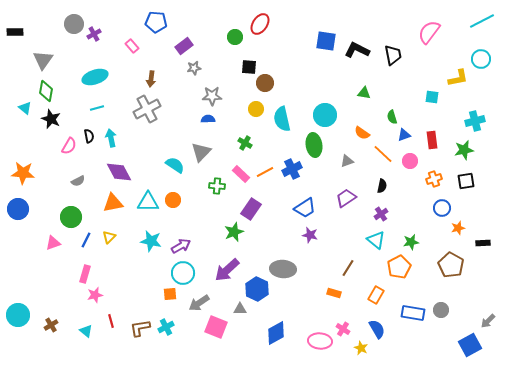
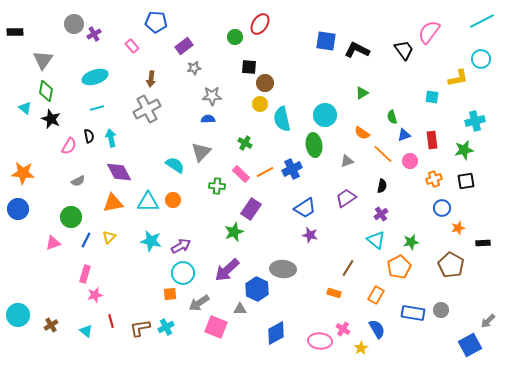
black trapezoid at (393, 55): moved 11 px right, 5 px up; rotated 25 degrees counterclockwise
green triangle at (364, 93): moved 2 px left; rotated 40 degrees counterclockwise
yellow circle at (256, 109): moved 4 px right, 5 px up
yellow star at (361, 348): rotated 16 degrees clockwise
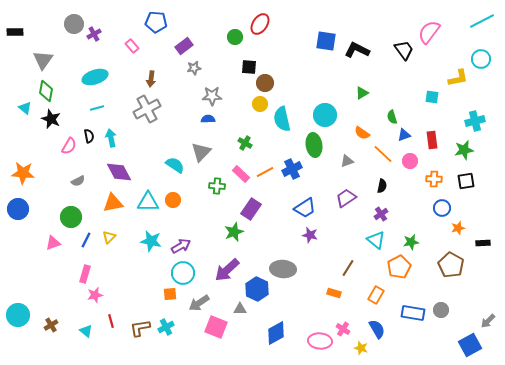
orange cross at (434, 179): rotated 21 degrees clockwise
yellow star at (361, 348): rotated 24 degrees counterclockwise
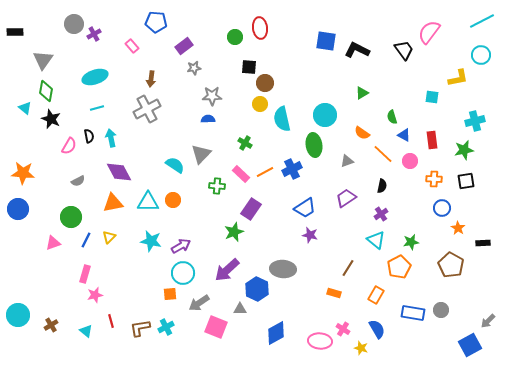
red ellipse at (260, 24): moved 4 px down; rotated 40 degrees counterclockwise
cyan circle at (481, 59): moved 4 px up
blue triangle at (404, 135): rotated 48 degrees clockwise
gray triangle at (201, 152): moved 2 px down
orange star at (458, 228): rotated 24 degrees counterclockwise
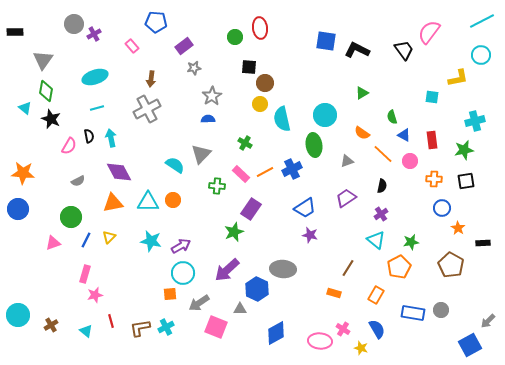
gray star at (212, 96): rotated 30 degrees counterclockwise
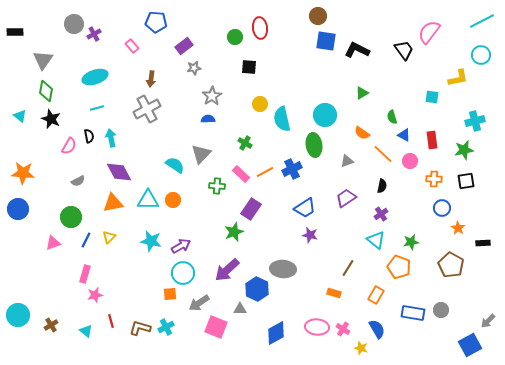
brown circle at (265, 83): moved 53 px right, 67 px up
cyan triangle at (25, 108): moved 5 px left, 8 px down
cyan triangle at (148, 202): moved 2 px up
orange pentagon at (399, 267): rotated 25 degrees counterclockwise
brown L-shape at (140, 328): rotated 25 degrees clockwise
pink ellipse at (320, 341): moved 3 px left, 14 px up
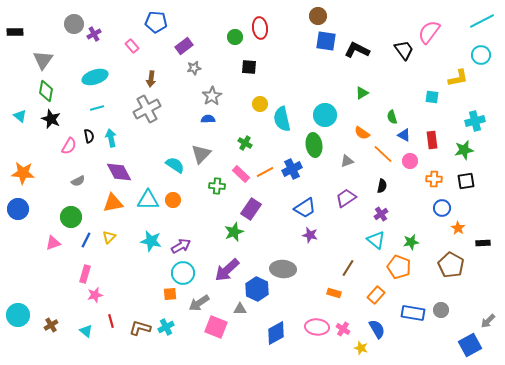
orange rectangle at (376, 295): rotated 12 degrees clockwise
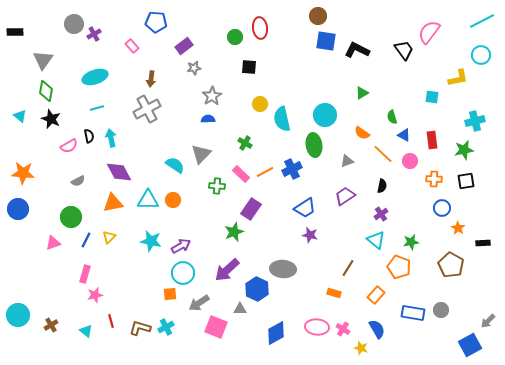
pink semicircle at (69, 146): rotated 30 degrees clockwise
purple trapezoid at (346, 198): moved 1 px left, 2 px up
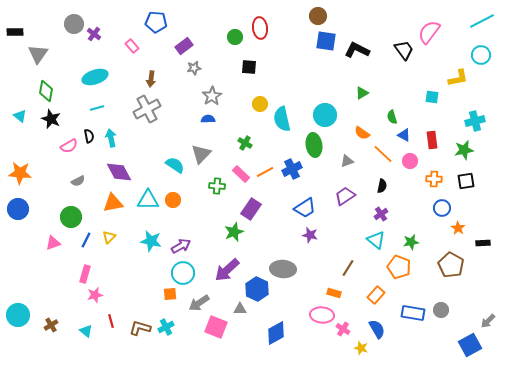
purple cross at (94, 34): rotated 24 degrees counterclockwise
gray triangle at (43, 60): moved 5 px left, 6 px up
orange star at (23, 173): moved 3 px left
pink ellipse at (317, 327): moved 5 px right, 12 px up
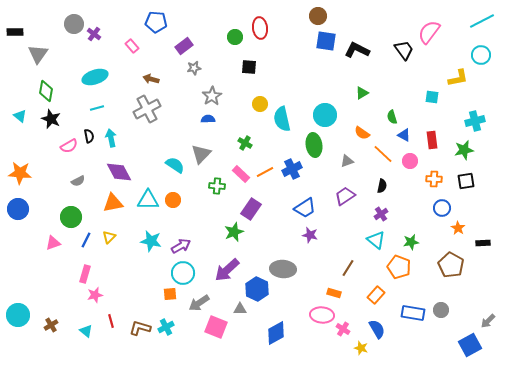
brown arrow at (151, 79): rotated 98 degrees clockwise
